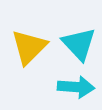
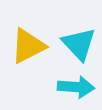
yellow triangle: moved 1 px left, 1 px up; rotated 18 degrees clockwise
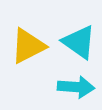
cyan triangle: moved 2 px up; rotated 12 degrees counterclockwise
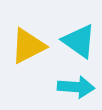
cyan triangle: moved 1 px up
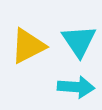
cyan triangle: rotated 21 degrees clockwise
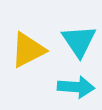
yellow triangle: moved 4 px down
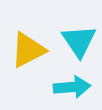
cyan arrow: moved 4 px left; rotated 9 degrees counterclockwise
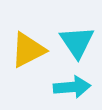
cyan triangle: moved 2 px left, 1 px down
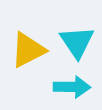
cyan arrow: rotated 6 degrees clockwise
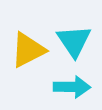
cyan triangle: moved 3 px left, 1 px up
